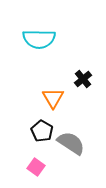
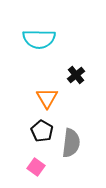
black cross: moved 7 px left, 4 px up
orange triangle: moved 6 px left
gray semicircle: rotated 64 degrees clockwise
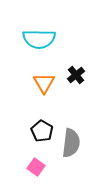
orange triangle: moved 3 px left, 15 px up
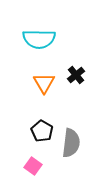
pink square: moved 3 px left, 1 px up
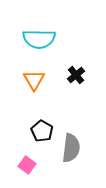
orange triangle: moved 10 px left, 3 px up
gray semicircle: moved 5 px down
pink square: moved 6 px left, 1 px up
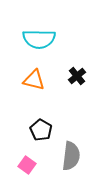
black cross: moved 1 px right, 1 px down
orange triangle: rotated 45 degrees counterclockwise
black pentagon: moved 1 px left, 1 px up
gray semicircle: moved 8 px down
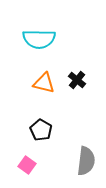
black cross: moved 4 px down; rotated 12 degrees counterclockwise
orange triangle: moved 10 px right, 3 px down
gray semicircle: moved 15 px right, 5 px down
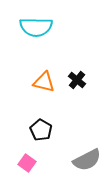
cyan semicircle: moved 3 px left, 12 px up
orange triangle: moved 1 px up
gray semicircle: moved 1 px right, 1 px up; rotated 56 degrees clockwise
pink square: moved 2 px up
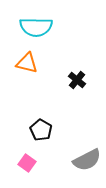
orange triangle: moved 17 px left, 19 px up
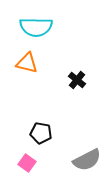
black pentagon: moved 3 px down; rotated 20 degrees counterclockwise
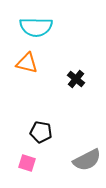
black cross: moved 1 px left, 1 px up
black pentagon: moved 1 px up
pink square: rotated 18 degrees counterclockwise
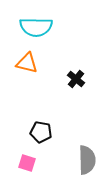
gray semicircle: rotated 64 degrees counterclockwise
